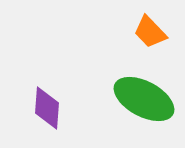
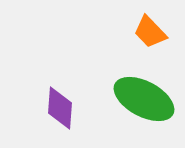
purple diamond: moved 13 px right
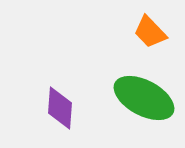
green ellipse: moved 1 px up
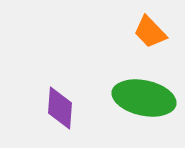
green ellipse: rotated 16 degrees counterclockwise
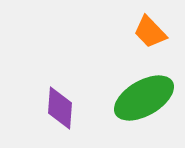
green ellipse: rotated 42 degrees counterclockwise
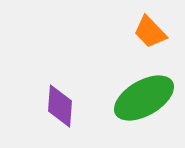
purple diamond: moved 2 px up
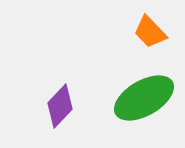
purple diamond: rotated 39 degrees clockwise
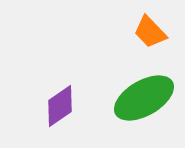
purple diamond: rotated 12 degrees clockwise
